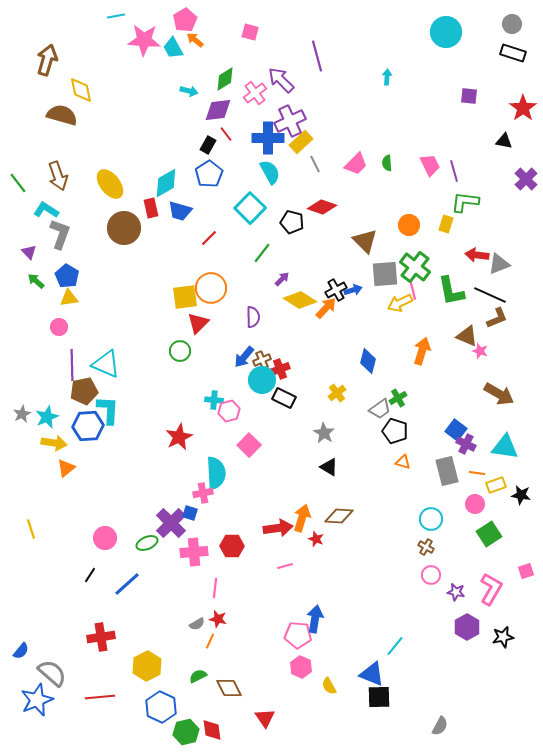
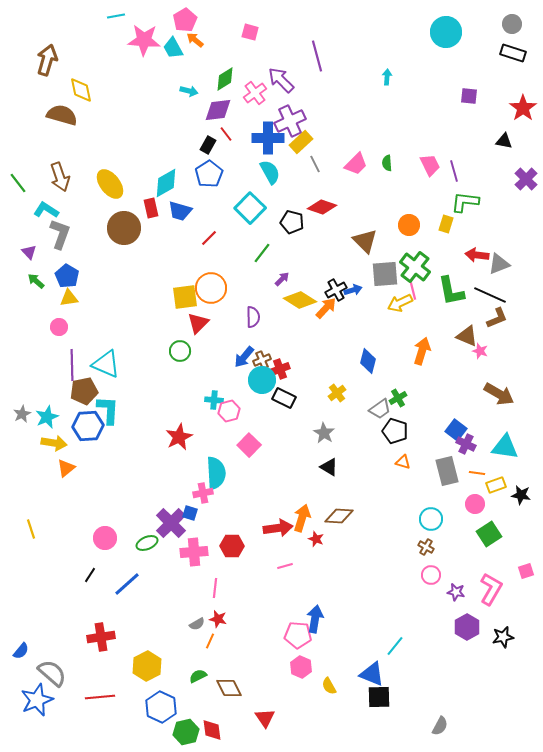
brown arrow at (58, 176): moved 2 px right, 1 px down
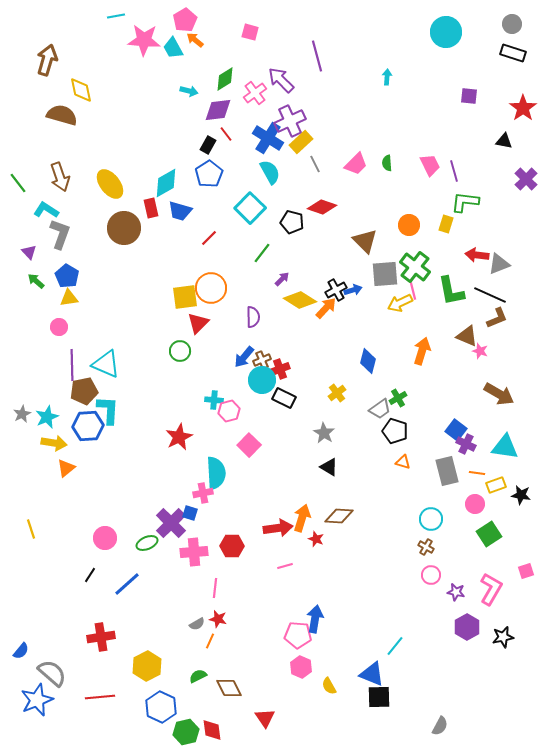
blue cross at (268, 138): rotated 32 degrees clockwise
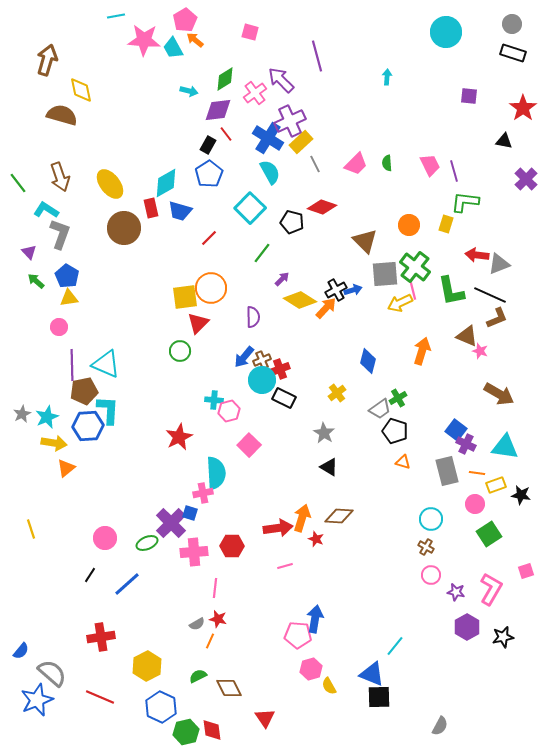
pink hexagon at (301, 667): moved 10 px right, 2 px down; rotated 20 degrees clockwise
red line at (100, 697): rotated 28 degrees clockwise
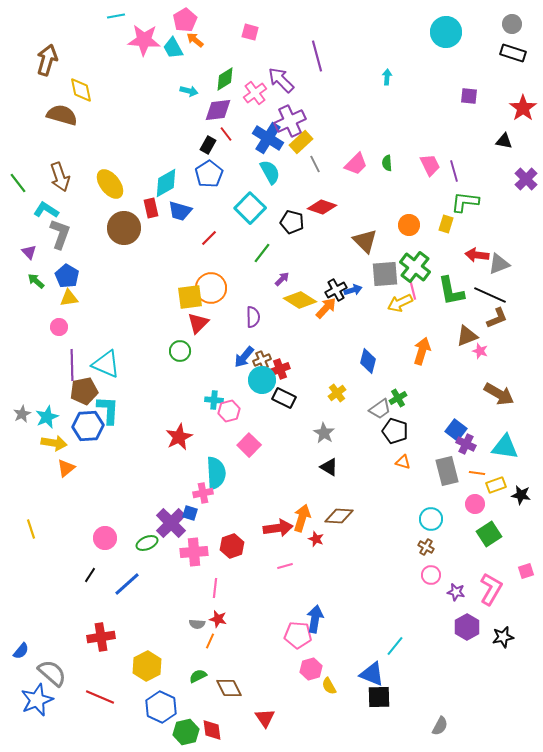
yellow square at (185, 297): moved 5 px right
brown triangle at (467, 336): rotated 45 degrees counterclockwise
red hexagon at (232, 546): rotated 20 degrees counterclockwise
gray semicircle at (197, 624): rotated 35 degrees clockwise
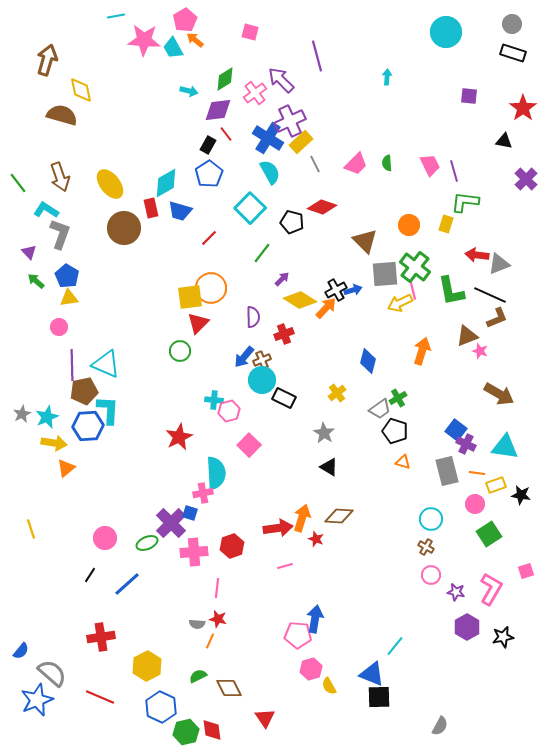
red cross at (280, 369): moved 4 px right, 35 px up
pink line at (215, 588): moved 2 px right
